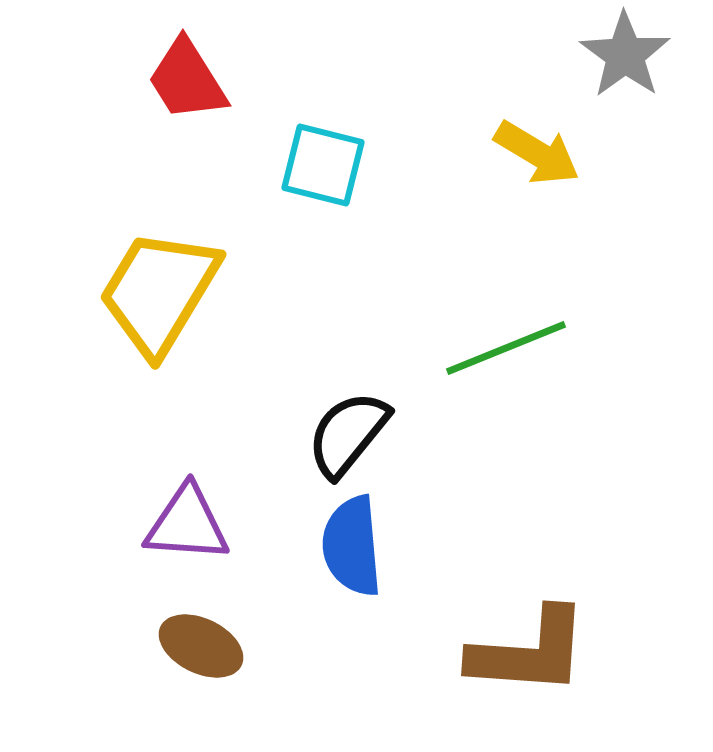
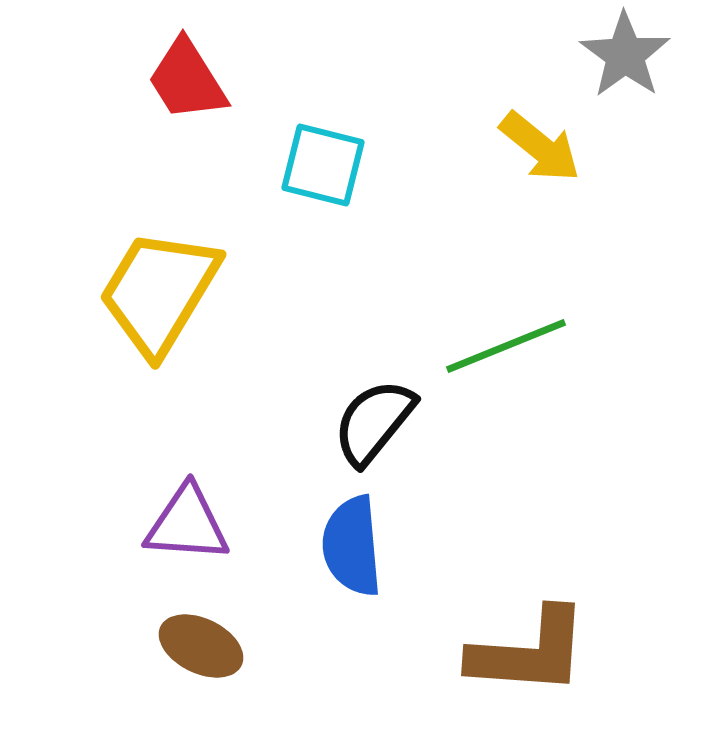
yellow arrow: moved 3 px right, 6 px up; rotated 8 degrees clockwise
green line: moved 2 px up
black semicircle: moved 26 px right, 12 px up
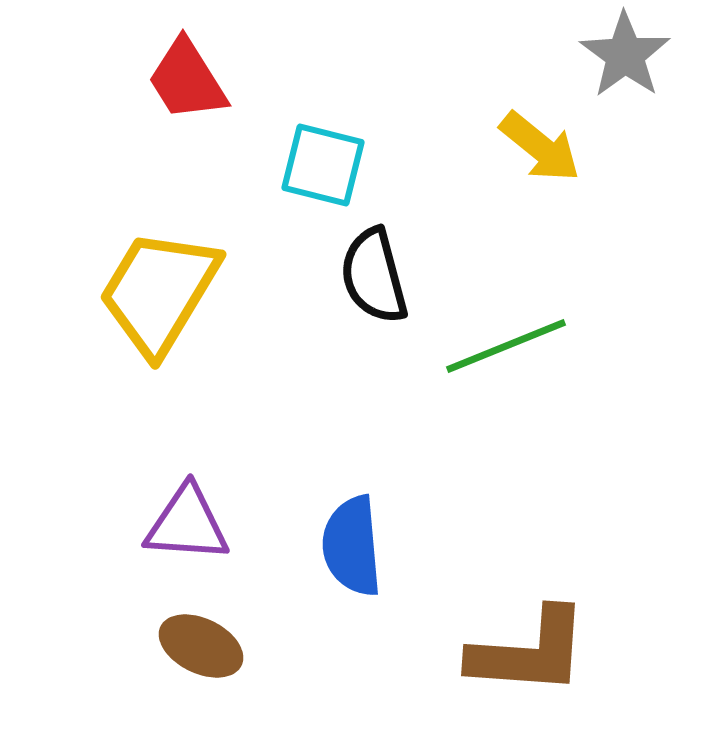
black semicircle: moved 146 px up; rotated 54 degrees counterclockwise
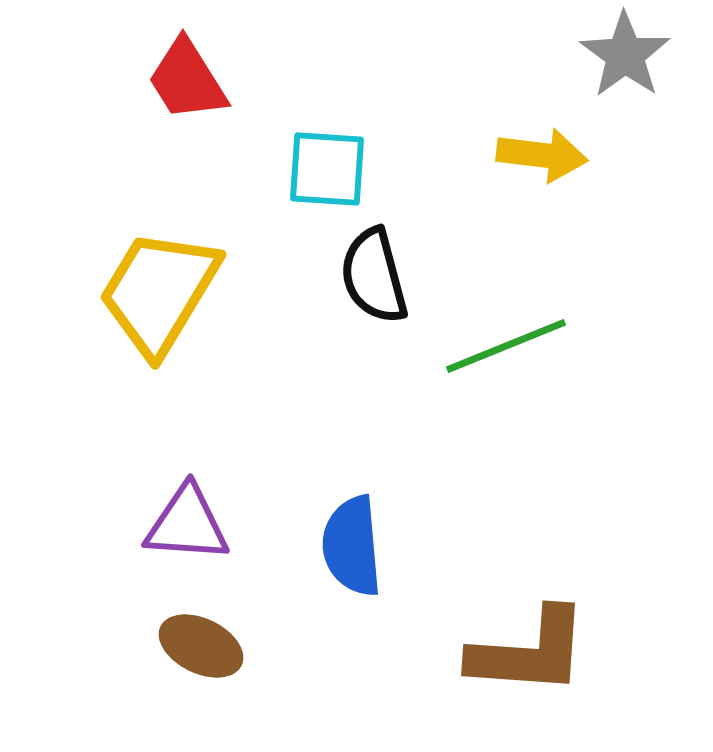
yellow arrow: moved 2 px right, 8 px down; rotated 32 degrees counterclockwise
cyan square: moved 4 px right, 4 px down; rotated 10 degrees counterclockwise
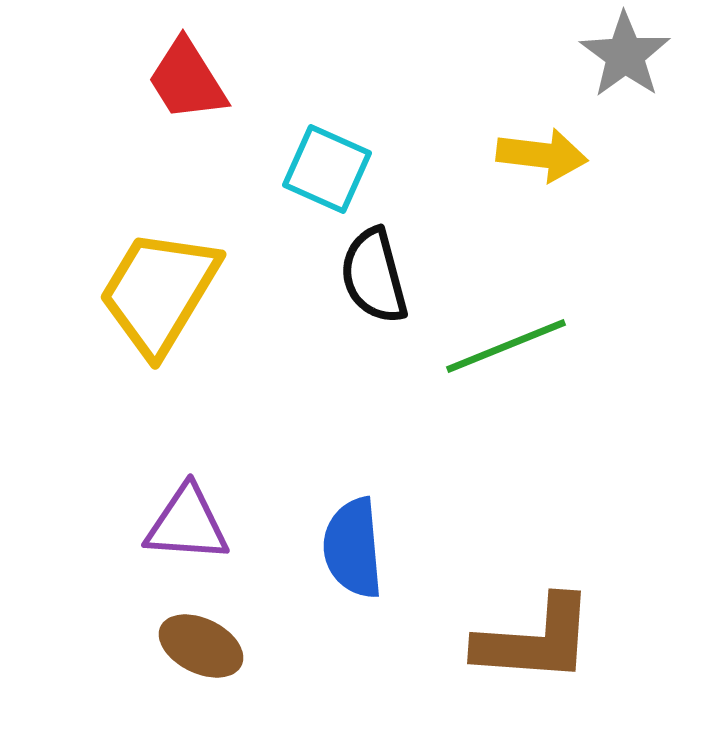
cyan square: rotated 20 degrees clockwise
blue semicircle: moved 1 px right, 2 px down
brown L-shape: moved 6 px right, 12 px up
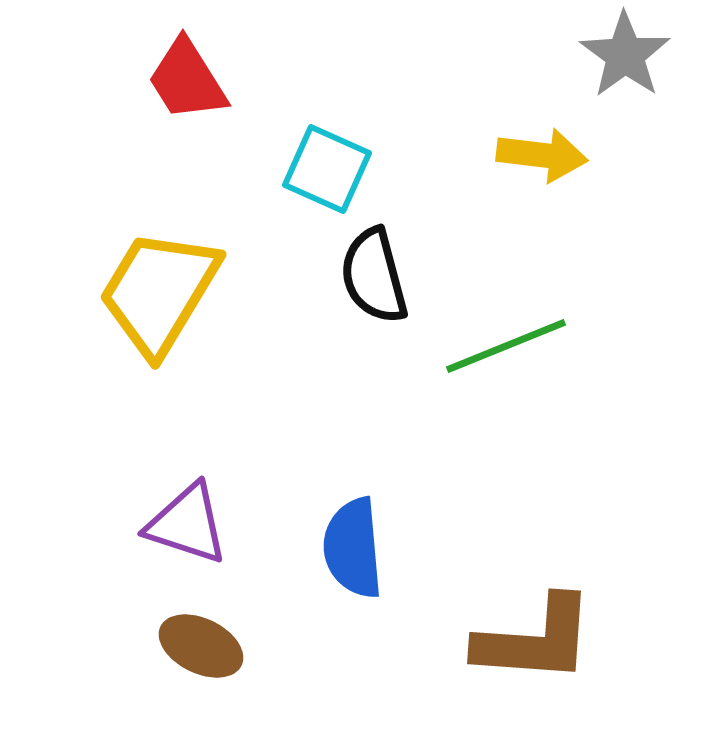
purple triangle: rotated 14 degrees clockwise
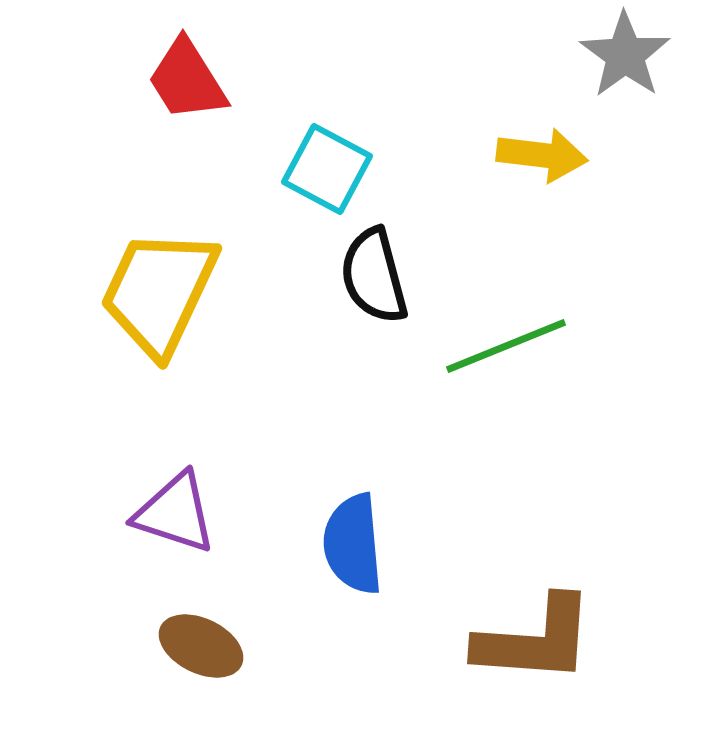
cyan square: rotated 4 degrees clockwise
yellow trapezoid: rotated 6 degrees counterclockwise
purple triangle: moved 12 px left, 11 px up
blue semicircle: moved 4 px up
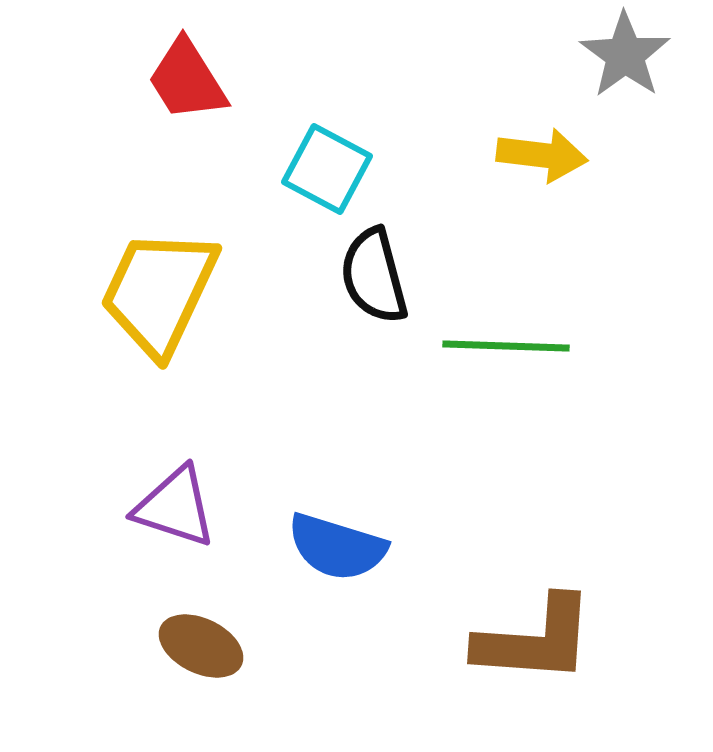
green line: rotated 24 degrees clockwise
purple triangle: moved 6 px up
blue semicircle: moved 16 px left, 3 px down; rotated 68 degrees counterclockwise
